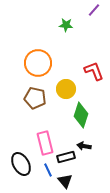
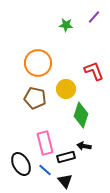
purple line: moved 7 px down
blue line: moved 3 px left; rotated 24 degrees counterclockwise
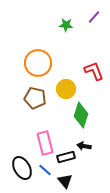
black ellipse: moved 1 px right, 4 px down
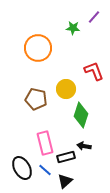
green star: moved 7 px right, 3 px down
orange circle: moved 15 px up
brown pentagon: moved 1 px right, 1 px down
black triangle: rotated 28 degrees clockwise
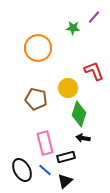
yellow circle: moved 2 px right, 1 px up
green diamond: moved 2 px left, 1 px up
black arrow: moved 1 px left, 8 px up
black ellipse: moved 2 px down
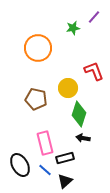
green star: rotated 16 degrees counterclockwise
black rectangle: moved 1 px left, 1 px down
black ellipse: moved 2 px left, 5 px up
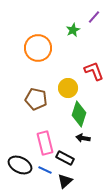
green star: moved 2 px down; rotated 16 degrees counterclockwise
black rectangle: rotated 42 degrees clockwise
black ellipse: rotated 35 degrees counterclockwise
blue line: rotated 16 degrees counterclockwise
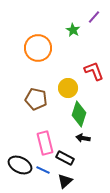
green star: rotated 16 degrees counterclockwise
blue line: moved 2 px left
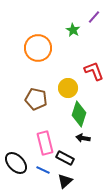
black ellipse: moved 4 px left, 2 px up; rotated 20 degrees clockwise
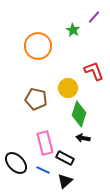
orange circle: moved 2 px up
